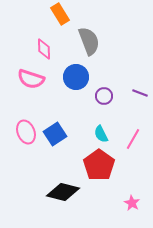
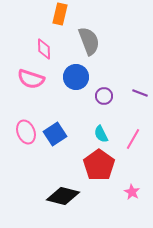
orange rectangle: rotated 45 degrees clockwise
black diamond: moved 4 px down
pink star: moved 11 px up
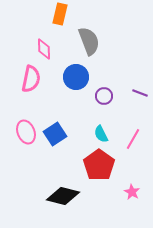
pink semicircle: rotated 96 degrees counterclockwise
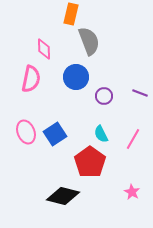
orange rectangle: moved 11 px right
red pentagon: moved 9 px left, 3 px up
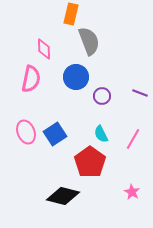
purple circle: moved 2 px left
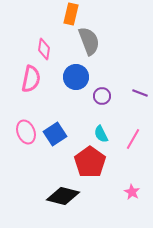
pink diamond: rotated 10 degrees clockwise
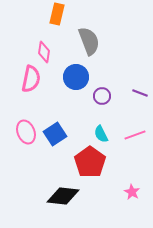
orange rectangle: moved 14 px left
pink diamond: moved 3 px down
pink line: moved 2 px right, 4 px up; rotated 40 degrees clockwise
black diamond: rotated 8 degrees counterclockwise
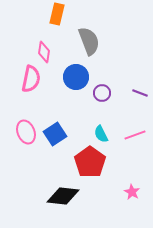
purple circle: moved 3 px up
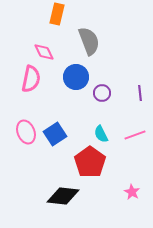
pink diamond: rotated 35 degrees counterclockwise
purple line: rotated 63 degrees clockwise
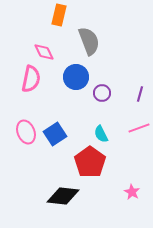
orange rectangle: moved 2 px right, 1 px down
purple line: moved 1 px down; rotated 21 degrees clockwise
pink line: moved 4 px right, 7 px up
